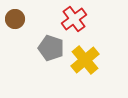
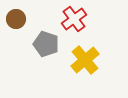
brown circle: moved 1 px right
gray pentagon: moved 5 px left, 4 px up
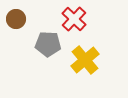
red cross: rotated 10 degrees counterclockwise
gray pentagon: moved 2 px right; rotated 15 degrees counterclockwise
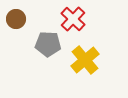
red cross: moved 1 px left
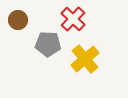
brown circle: moved 2 px right, 1 px down
yellow cross: moved 1 px up
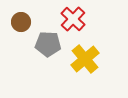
brown circle: moved 3 px right, 2 px down
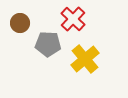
brown circle: moved 1 px left, 1 px down
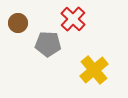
brown circle: moved 2 px left
yellow cross: moved 9 px right, 11 px down
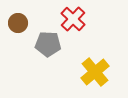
yellow cross: moved 1 px right, 2 px down
